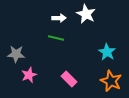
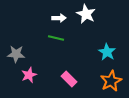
orange star: rotated 20 degrees clockwise
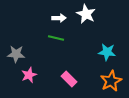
cyan star: rotated 24 degrees counterclockwise
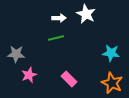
green line: rotated 28 degrees counterclockwise
cyan star: moved 4 px right, 1 px down
orange star: moved 1 px right, 2 px down; rotated 20 degrees counterclockwise
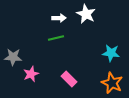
gray star: moved 3 px left, 3 px down
pink star: moved 2 px right, 1 px up
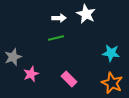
gray star: rotated 24 degrees counterclockwise
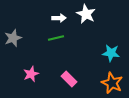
gray star: moved 19 px up
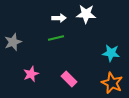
white star: rotated 24 degrees counterclockwise
gray star: moved 4 px down
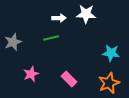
green line: moved 5 px left
orange star: moved 3 px left; rotated 25 degrees clockwise
